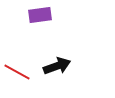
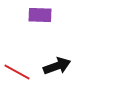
purple rectangle: rotated 10 degrees clockwise
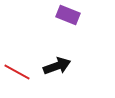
purple rectangle: moved 28 px right; rotated 20 degrees clockwise
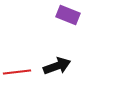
red line: rotated 36 degrees counterclockwise
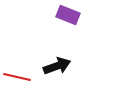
red line: moved 5 px down; rotated 20 degrees clockwise
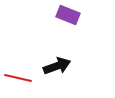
red line: moved 1 px right, 1 px down
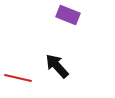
black arrow: rotated 112 degrees counterclockwise
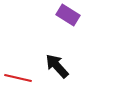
purple rectangle: rotated 10 degrees clockwise
